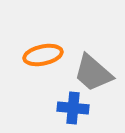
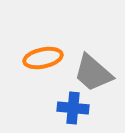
orange ellipse: moved 3 px down
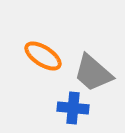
orange ellipse: moved 2 px up; rotated 45 degrees clockwise
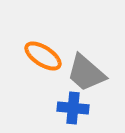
gray trapezoid: moved 7 px left
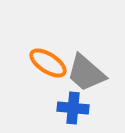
orange ellipse: moved 5 px right, 7 px down
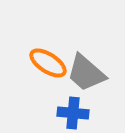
blue cross: moved 5 px down
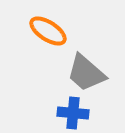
orange ellipse: moved 32 px up
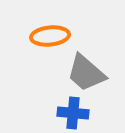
orange ellipse: moved 2 px right, 5 px down; rotated 39 degrees counterclockwise
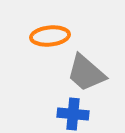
blue cross: moved 1 px down
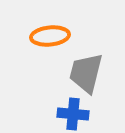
gray trapezoid: rotated 63 degrees clockwise
